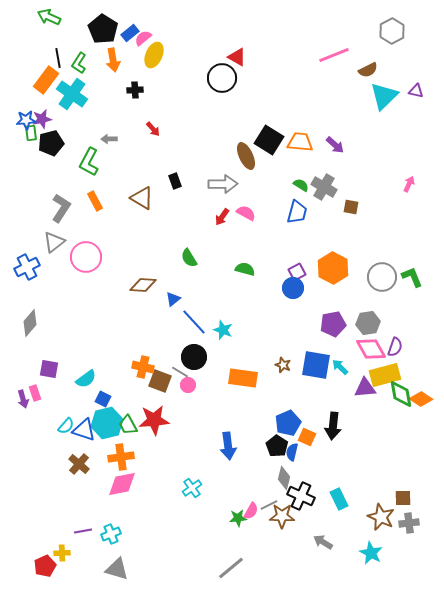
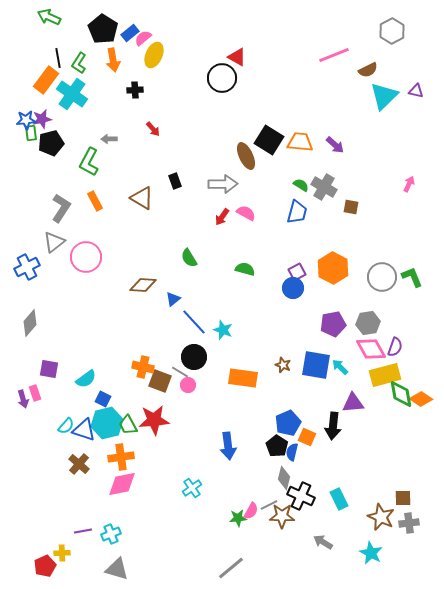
purple triangle at (365, 388): moved 12 px left, 15 px down
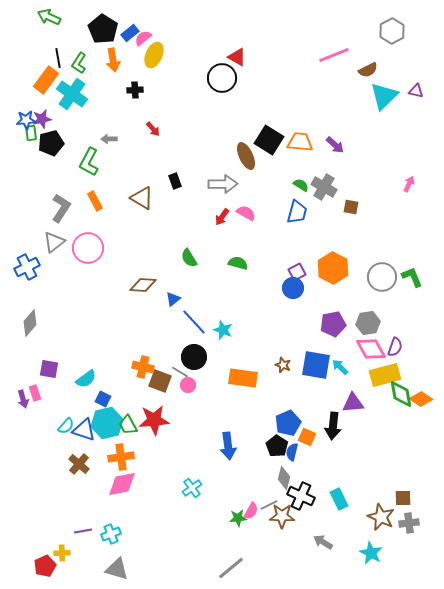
pink circle at (86, 257): moved 2 px right, 9 px up
green semicircle at (245, 269): moved 7 px left, 6 px up
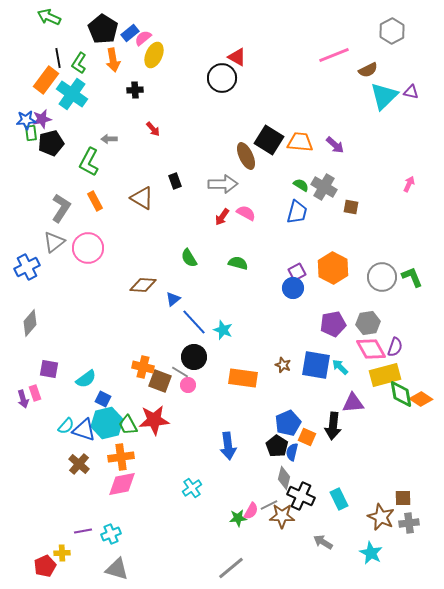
purple triangle at (416, 91): moved 5 px left, 1 px down
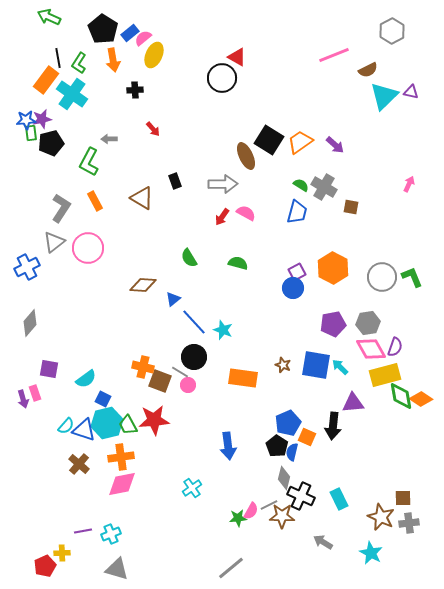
orange trapezoid at (300, 142): rotated 40 degrees counterclockwise
green diamond at (401, 394): moved 2 px down
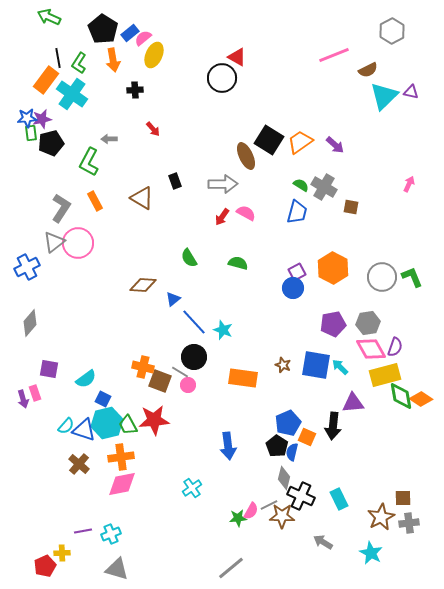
blue star at (26, 120): moved 1 px right, 2 px up
pink circle at (88, 248): moved 10 px left, 5 px up
brown star at (381, 517): rotated 20 degrees clockwise
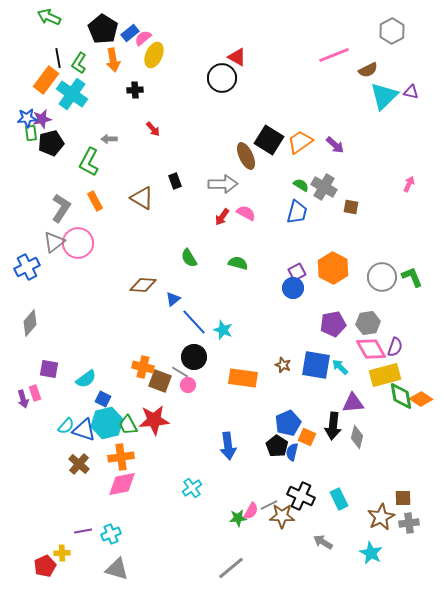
gray diamond at (284, 478): moved 73 px right, 41 px up
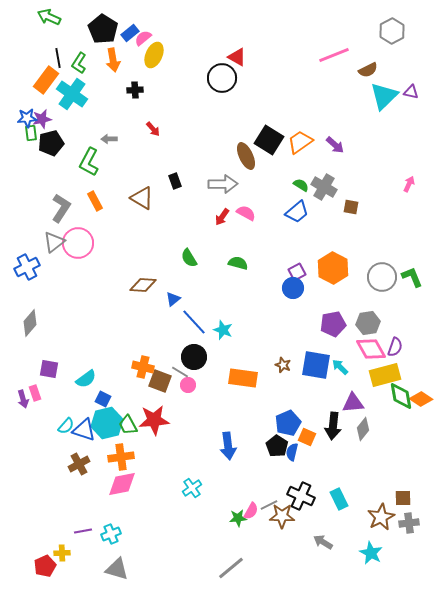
blue trapezoid at (297, 212): rotated 35 degrees clockwise
gray diamond at (357, 437): moved 6 px right, 8 px up; rotated 25 degrees clockwise
brown cross at (79, 464): rotated 20 degrees clockwise
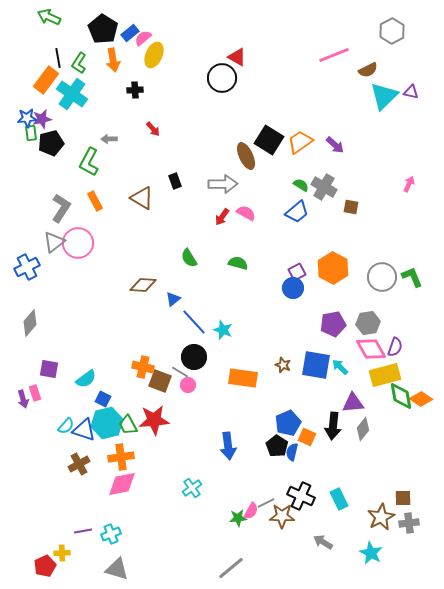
gray line at (269, 505): moved 3 px left, 2 px up
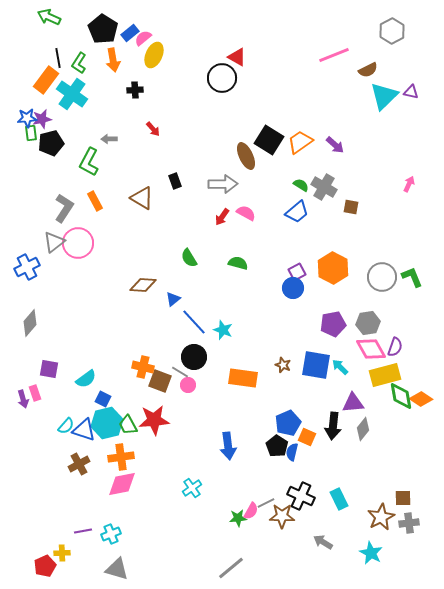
gray L-shape at (61, 208): moved 3 px right
